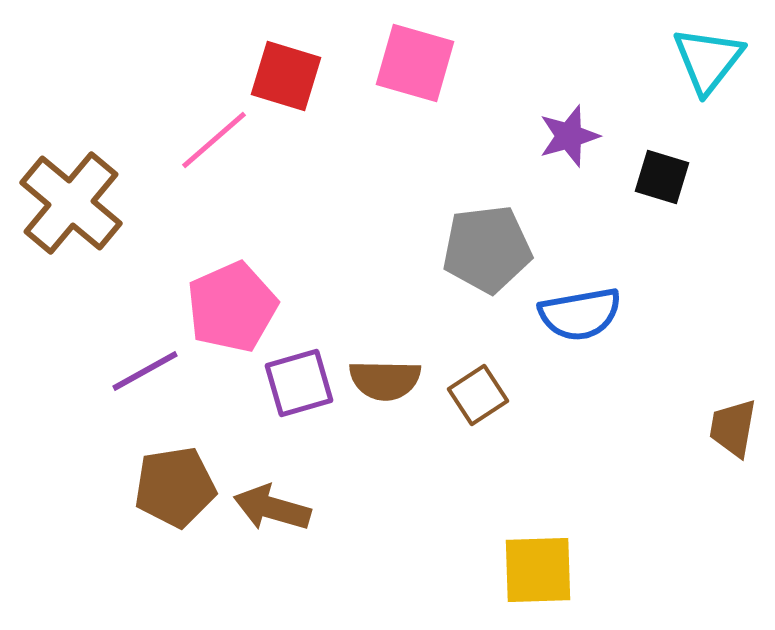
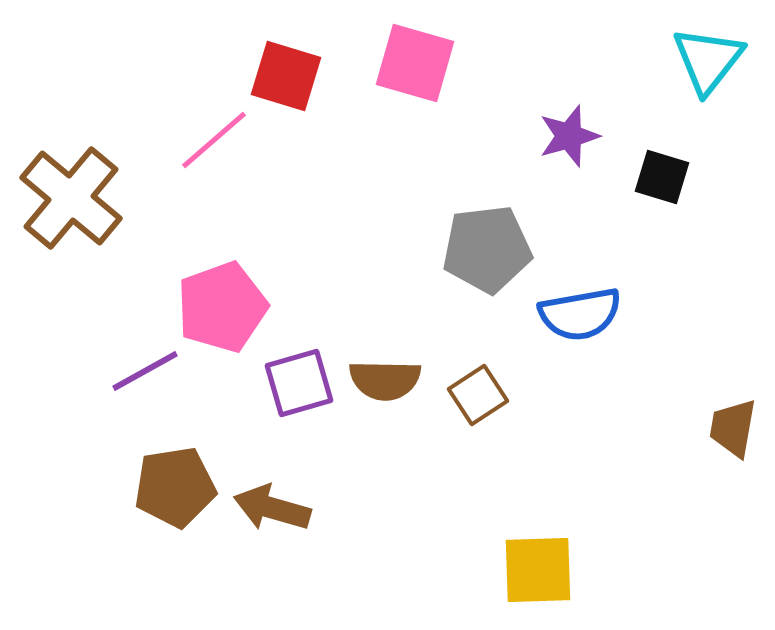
brown cross: moved 5 px up
pink pentagon: moved 10 px left; rotated 4 degrees clockwise
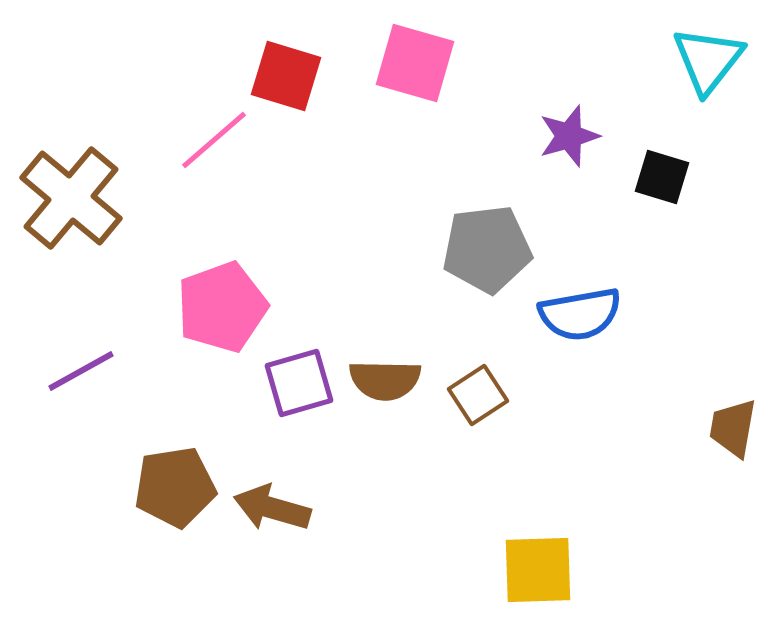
purple line: moved 64 px left
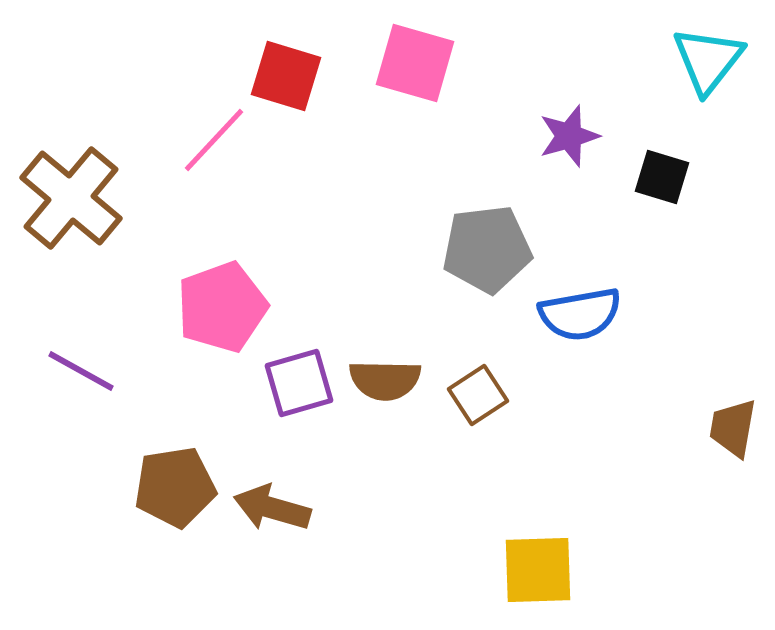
pink line: rotated 6 degrees counterclockwise
purple line: rotated 58 degrees clockwise
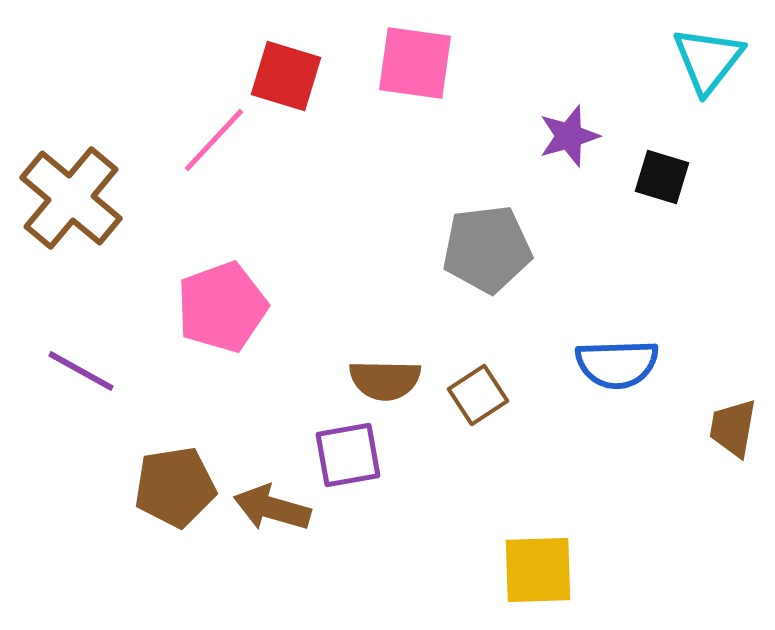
pink square: rotated 8 degrees counterclockwise
blue semicircle: moved 37 px right, 50 px down; rotated 8 degrees clockwise
purple square: moved 49 px right, 72 px down; rotated 6 degrees clockwise
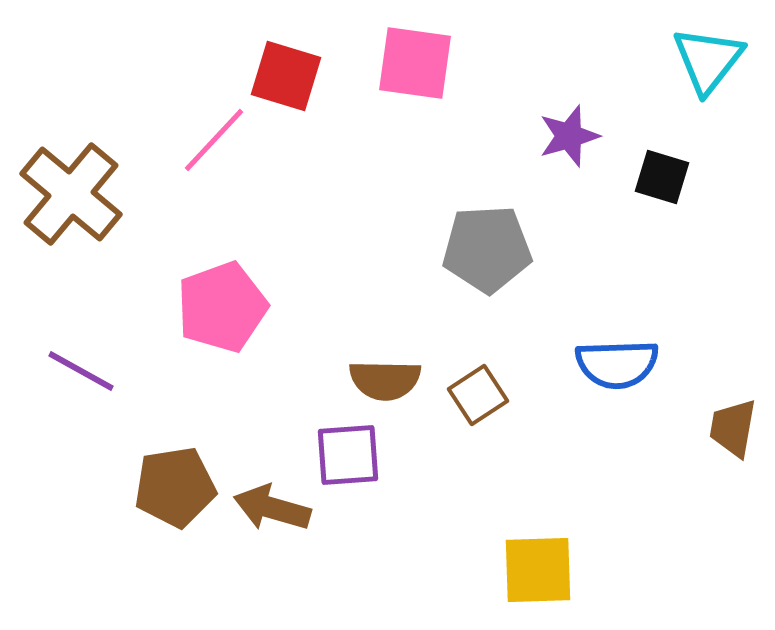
brown cross: moved 4 px up
gray pentagon: rotated 4 degrees clockwise
purple square: rotated 6 degrees clockwise
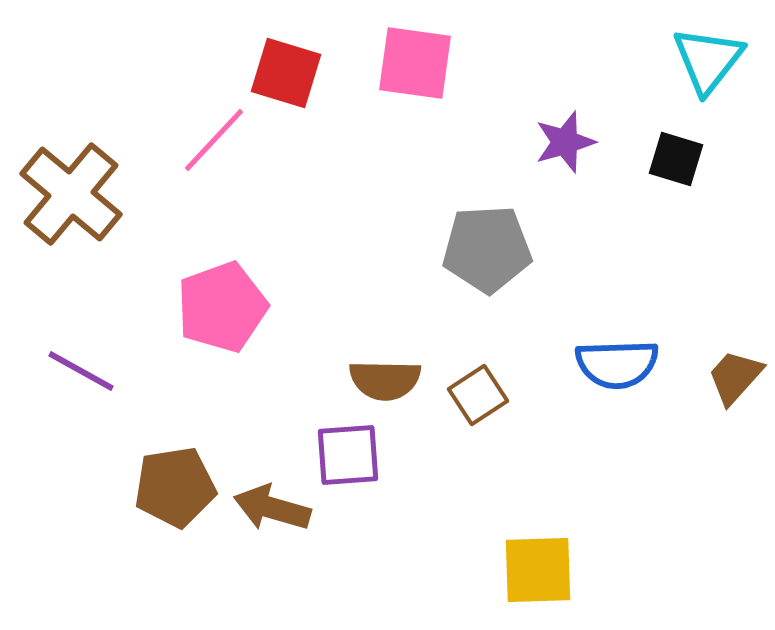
red square: moved 3 px up
purple star: moved 4 px left, 6 px down
black square: moved 14 px right, 18 px up
brown trapezoid: moved 2 px right, 51 px up; rotated 32 degrees clockwise
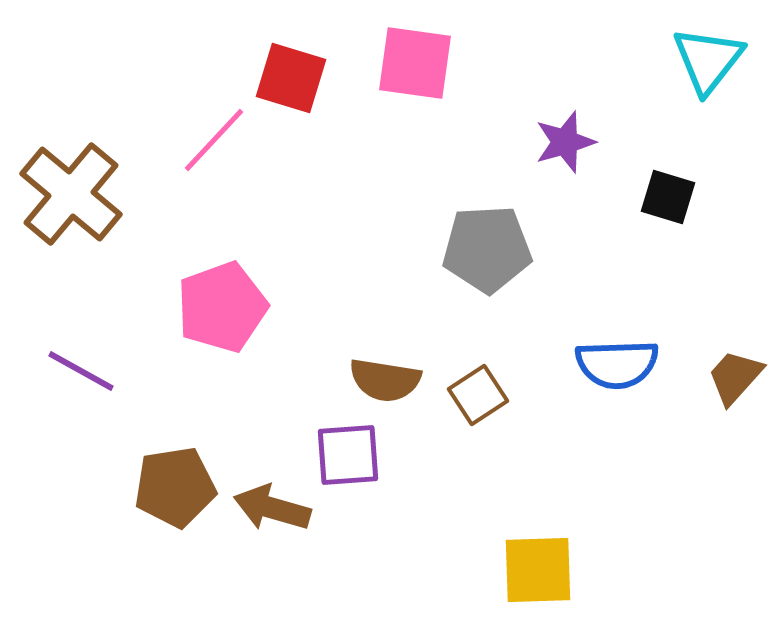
red square: moved 5 px right, 5 px down
black square: moved 8 px left, 38 px down
brown semicircle: rotated 8 degrees clockwise
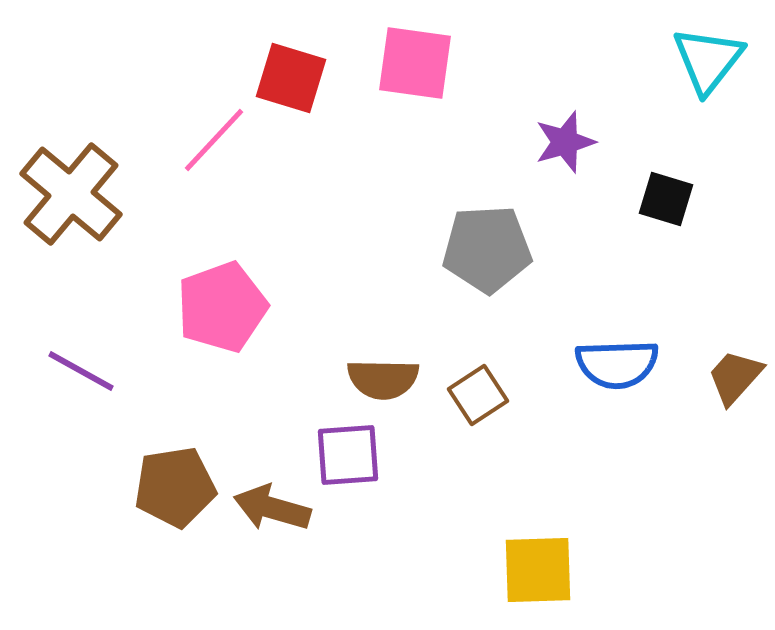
black square: moved 2 px left, 2 px down
brown semicircle: moved 2 px left, 1 px up; rotated 8 degrees counterclockwise
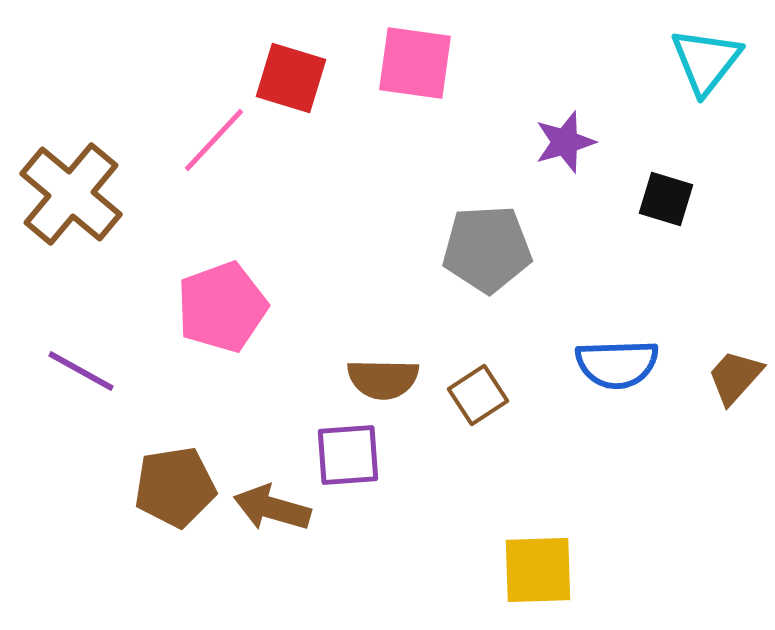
cyan triangle: moved 2 px left, 1 px down
